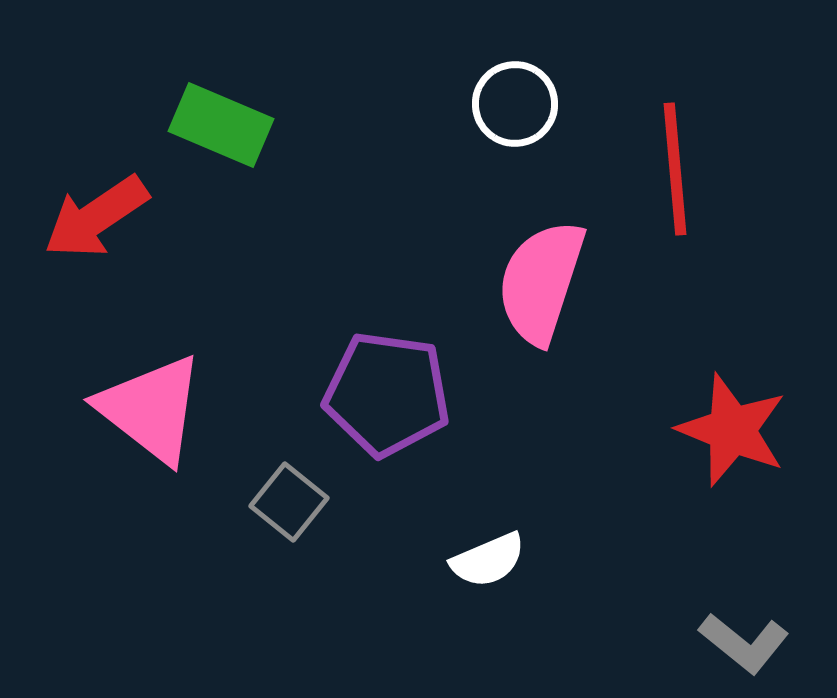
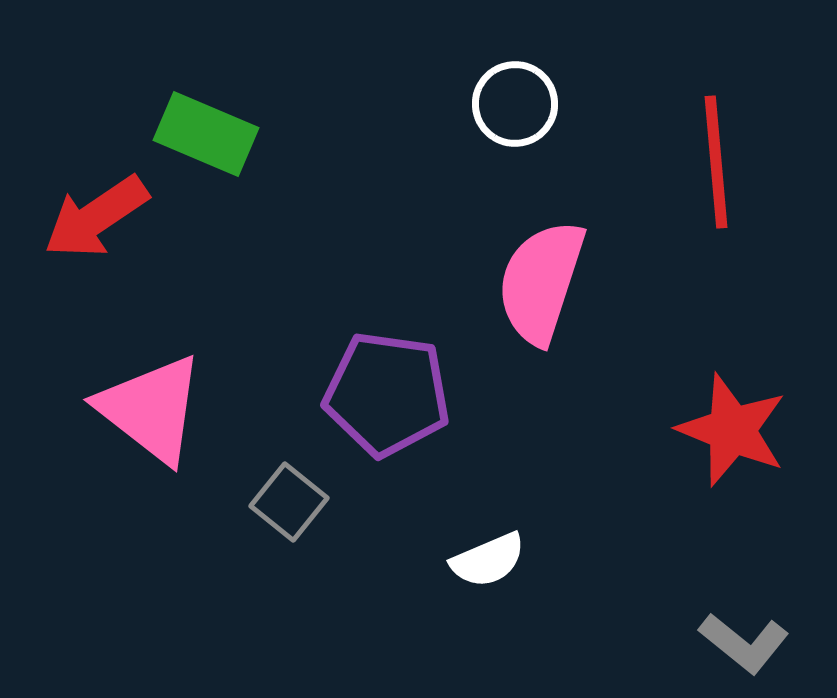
green rectangle: moved 15 px left, 9 px down
red line: moved 41 px right, 7 px up
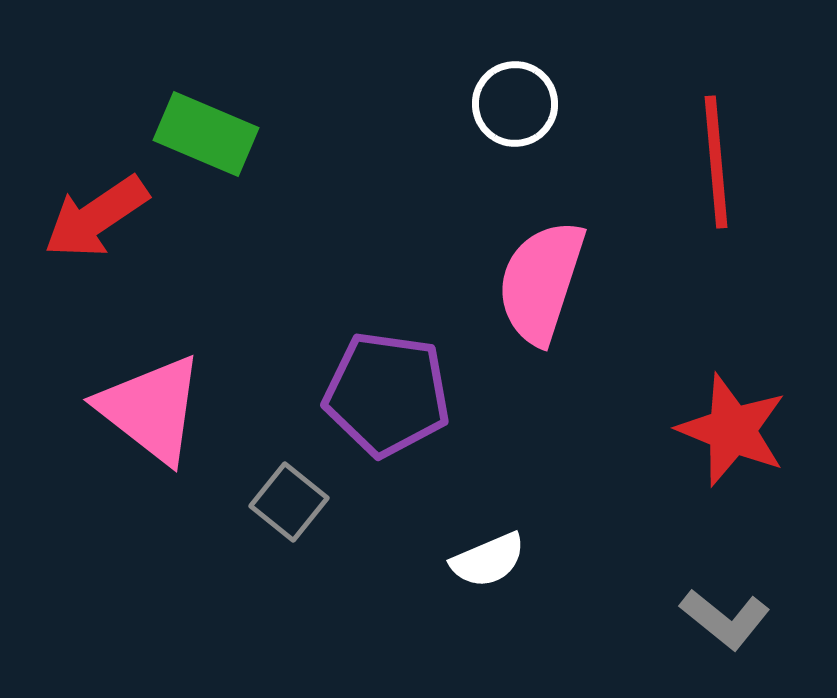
gray L-shape: moved 19 px left, 24 px up
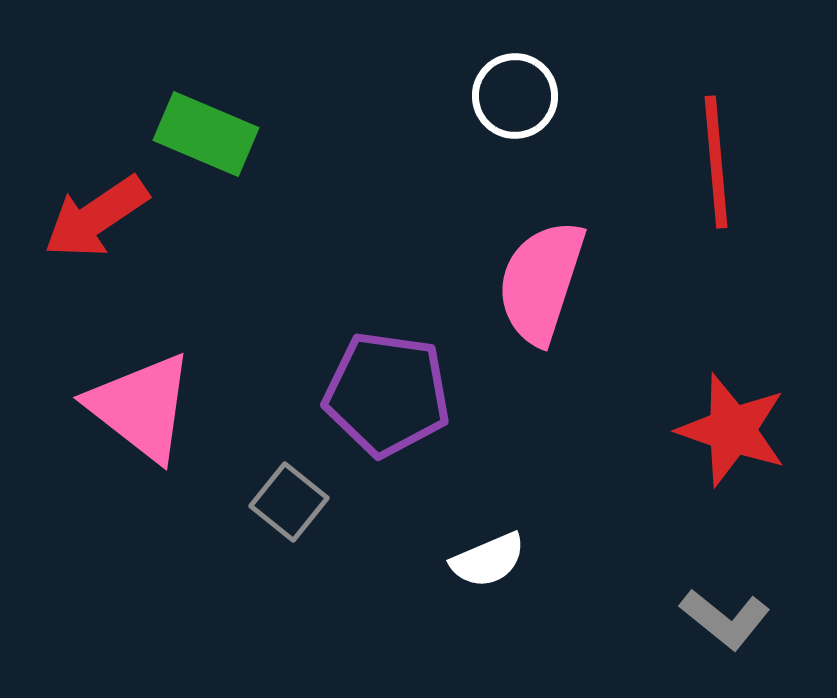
white circle: moved 8 px up
pink triangle: moved 10 px left, 2 px up
red star: rotated 3 degrees counterclockwise
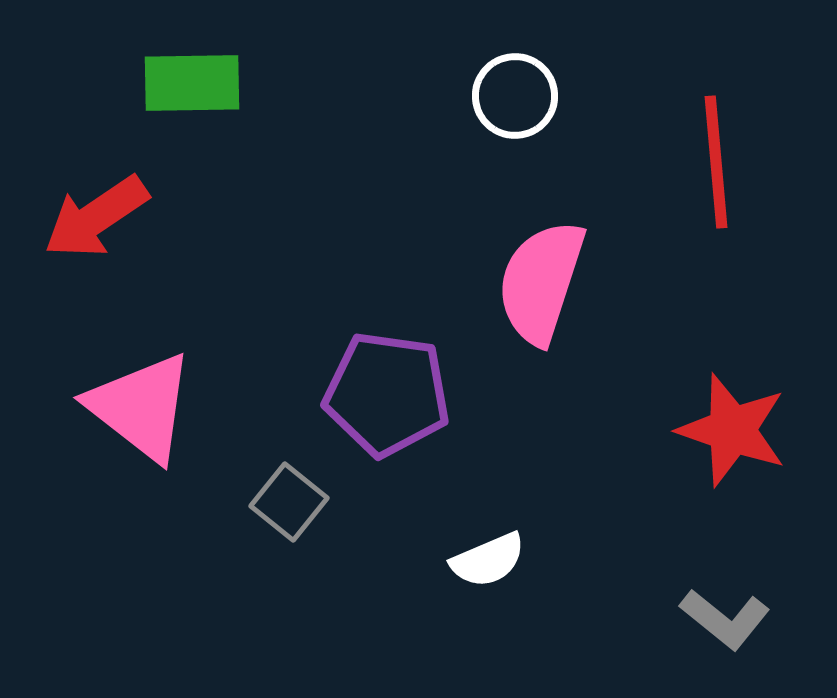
green rectangle: moved 14 px left, 51 px up; rotated 24 degrees counterclockwise
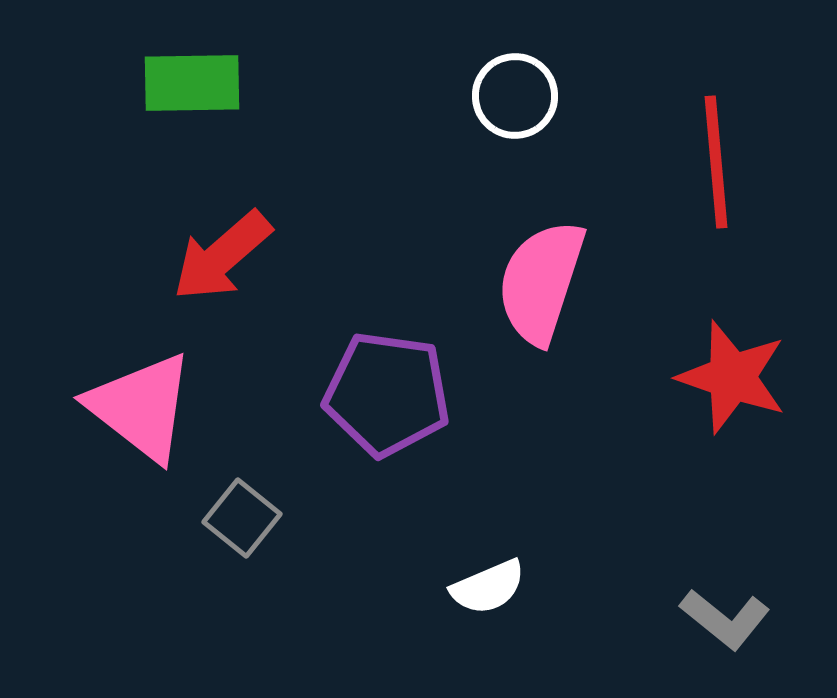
red arrow: moved 126 px right, 39 px down; rotated 7 degrees counterclockwise
red star: moved 53 px up
gray square: moved 47 px left, 16 px down
white semicircle: moved 27 px down
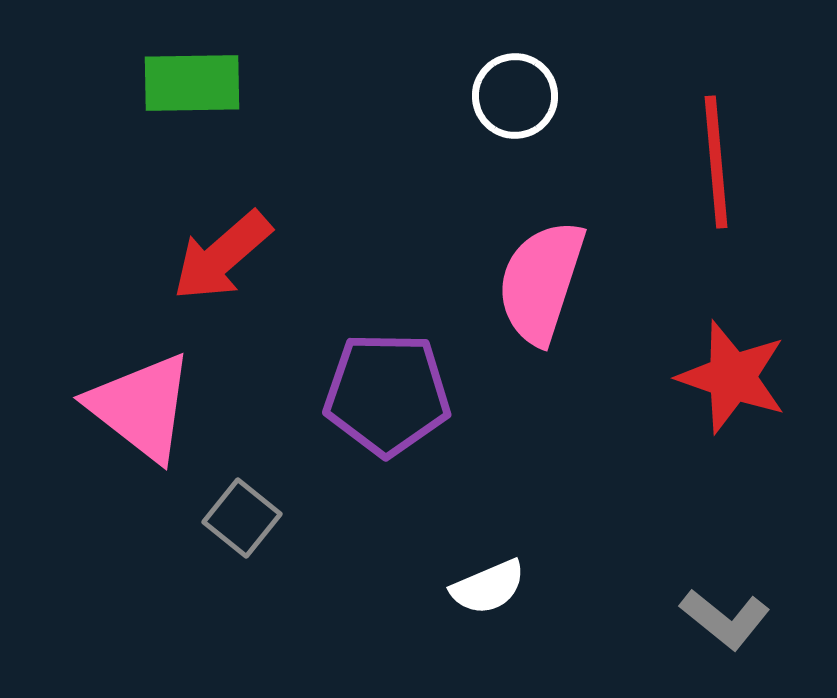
purple pentagon: rotated 7 degrees counterclockwise
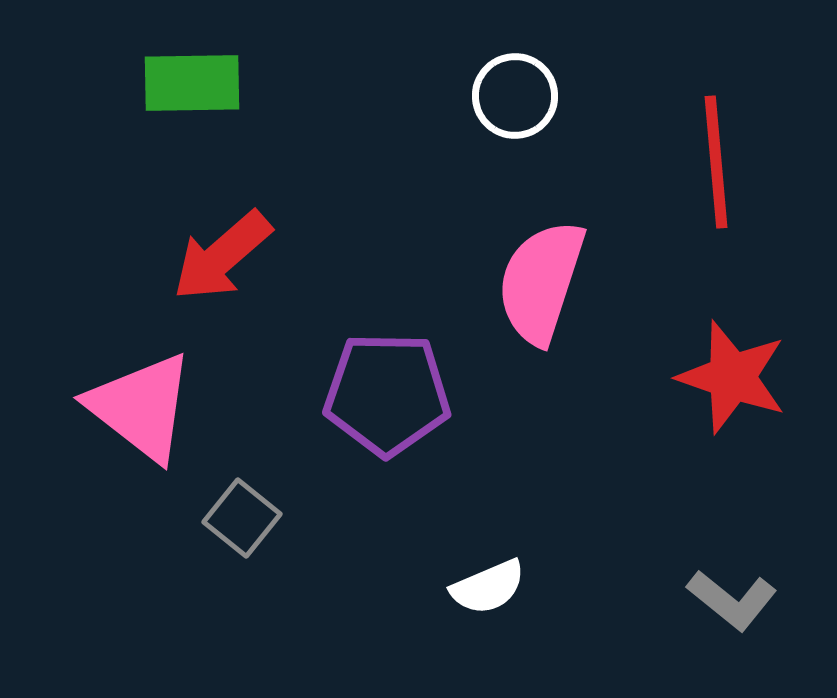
gray L-shape: moved 7 px right, 19 px up
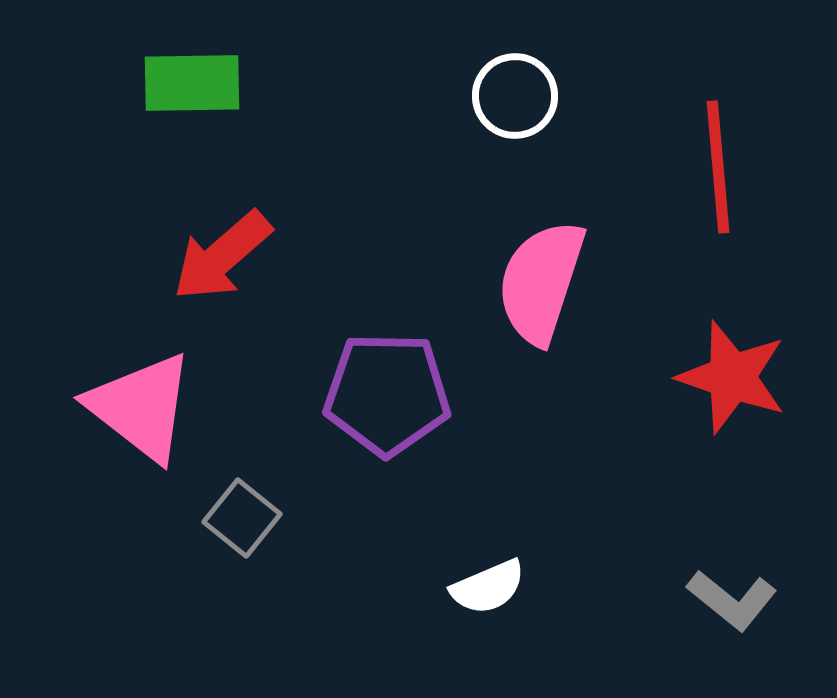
red line: moved 2 px right, 5 px down
